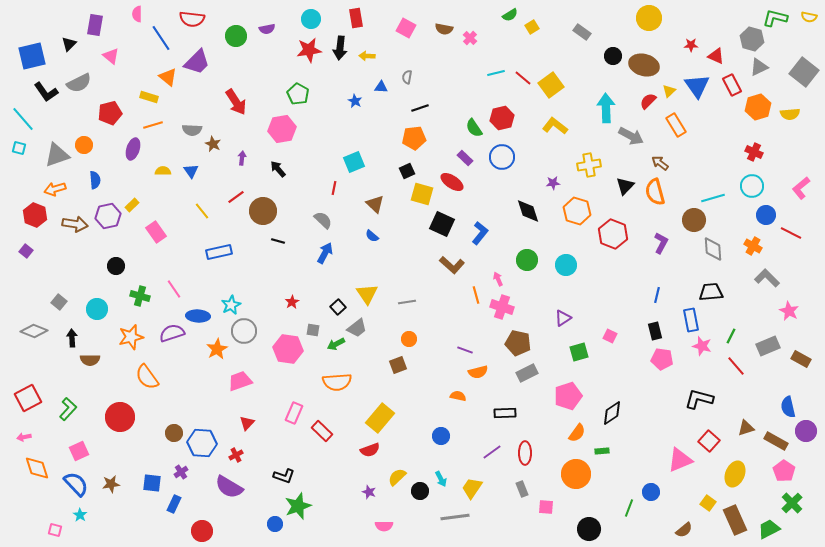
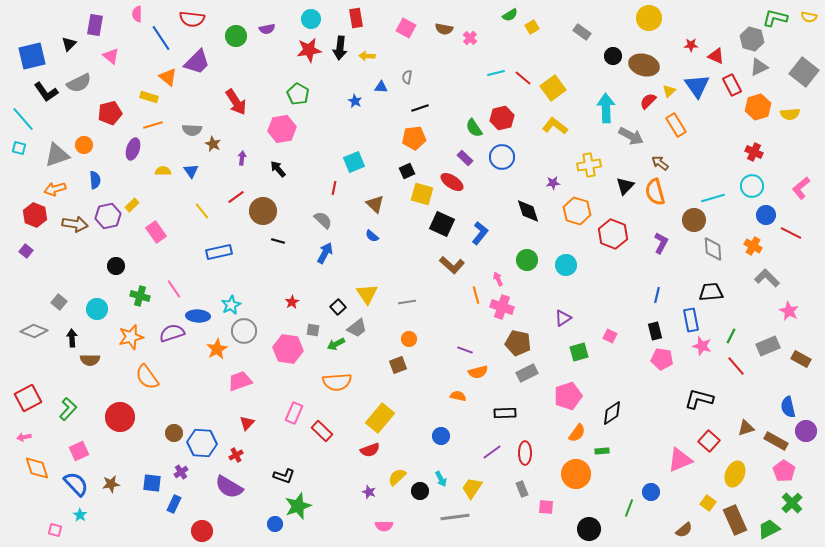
yellow square at (551, 85): moved 2 px right, 3 px down
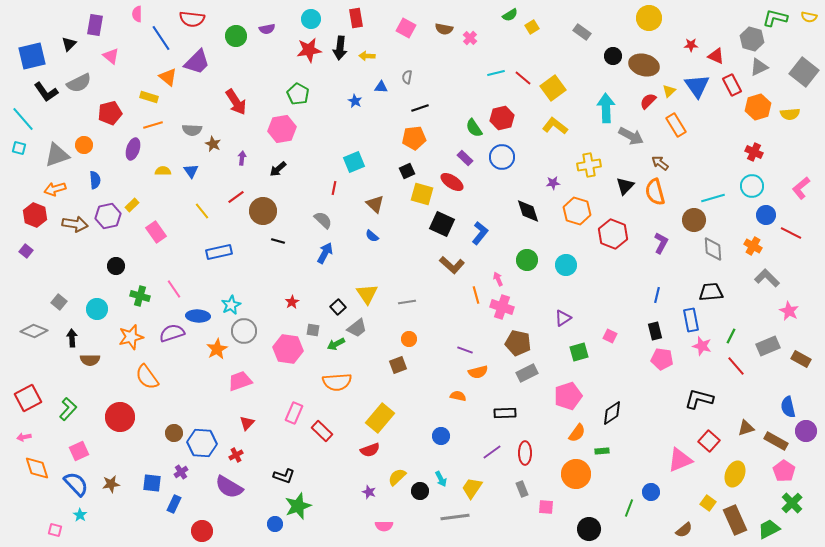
black arrow at (278, 169): rotated 90 degrees counterclockwise
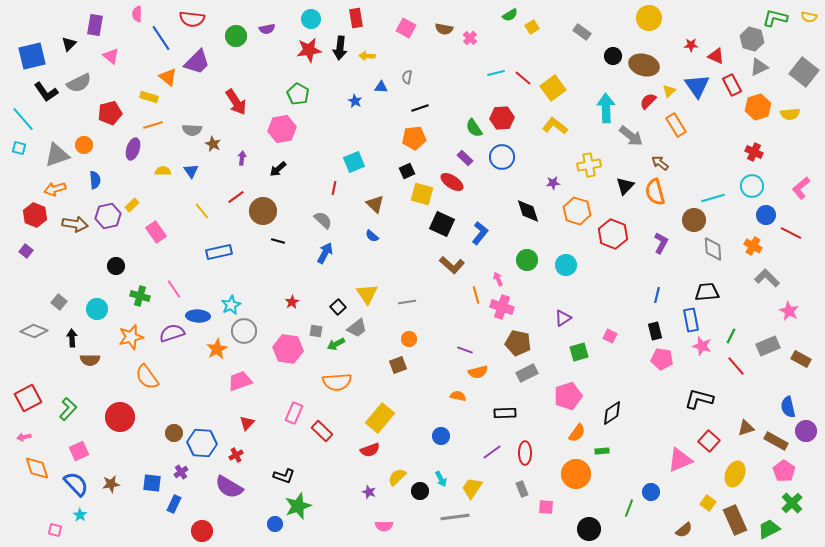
red hexagon at (502, 118): rotated 10 degrees clockwise
gray arrow at (631, 136): rotated 10 degrees clockwise
black trapezoid at (711, 292): moved 4 px left
gray square at (313, 330): moved 3 px right, 1 px down
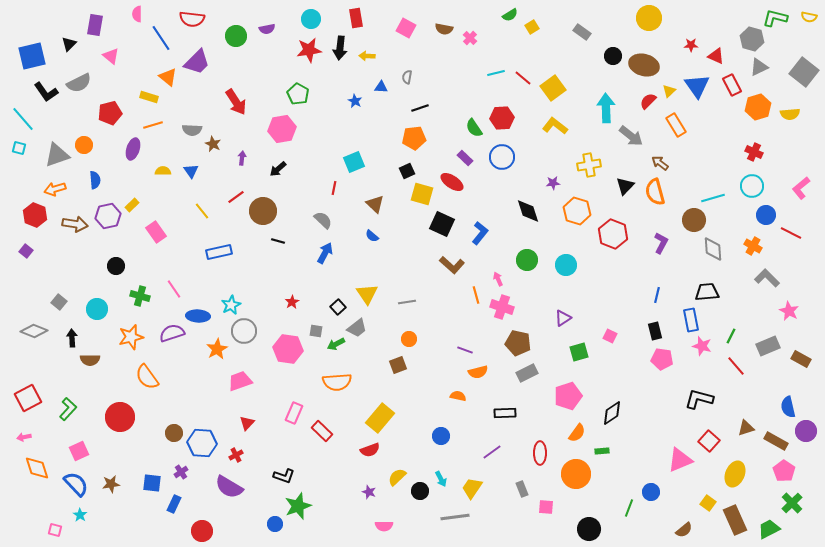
red ellipse at (525, 453): moved 15 px right
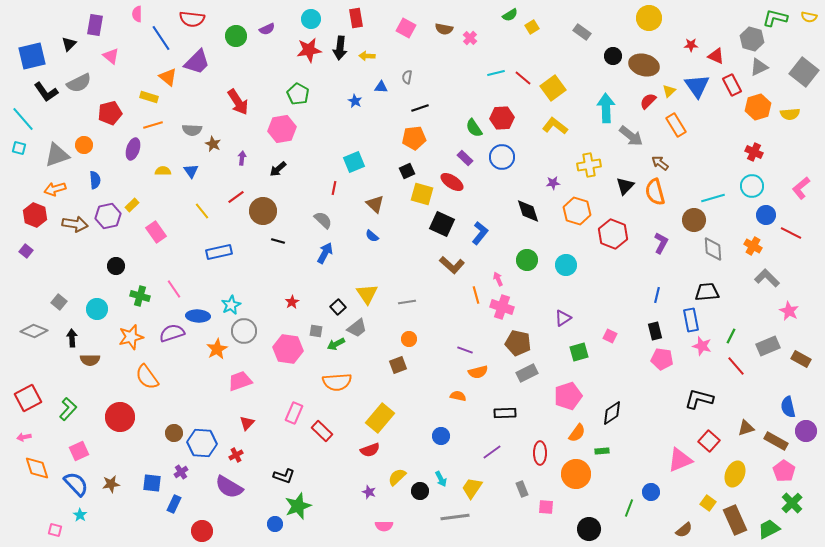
purple semicircle at (267, 29): rotated 14 degrees counterclockwise
red arrow at (236, 102): moved 2 px right
